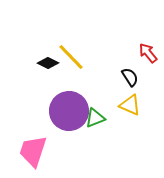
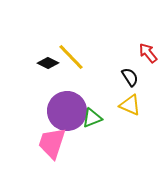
purple circle: moved 2 px left
green triangle: moved 3 px left
pink trapezoid: moved 19 px right, 8 px up
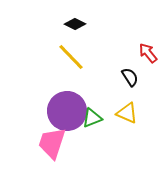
black diamond: moved 27 px right, 39 px up
yellow triangle: moved 3 px left, 8 px down
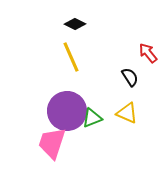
yellow line: rotated 20 degrees clockwise
